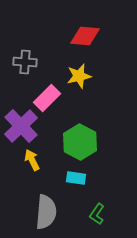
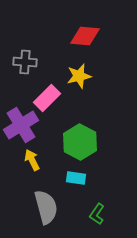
purple cross: moved 1 px up; rotated 12 degrees clockwise
gray semicircle: moved 5 px up; rotated 20 degrees counterclockwise
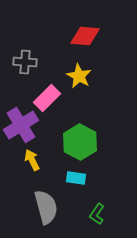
yellow star: rotated 30 degrees counterclockwise
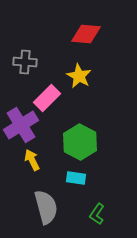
red diamond: moved 1 px right, 2 px up
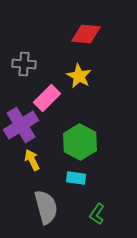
gray cross: moved 1 px left, 2 px down
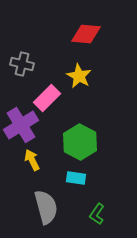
gray cross: moved 2 px left; rotated 10 degrees clockwise
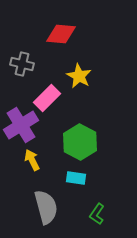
red diamond: moved 25 px left
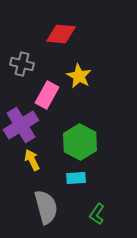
pink rectangle: moved 3 px up; rotated 16 degrees counterclockwise
cyan rectangle: rotated 12 degrees counterclockwise
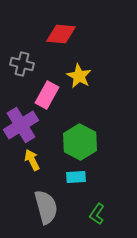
cyan rectangle: moved 1 px up
